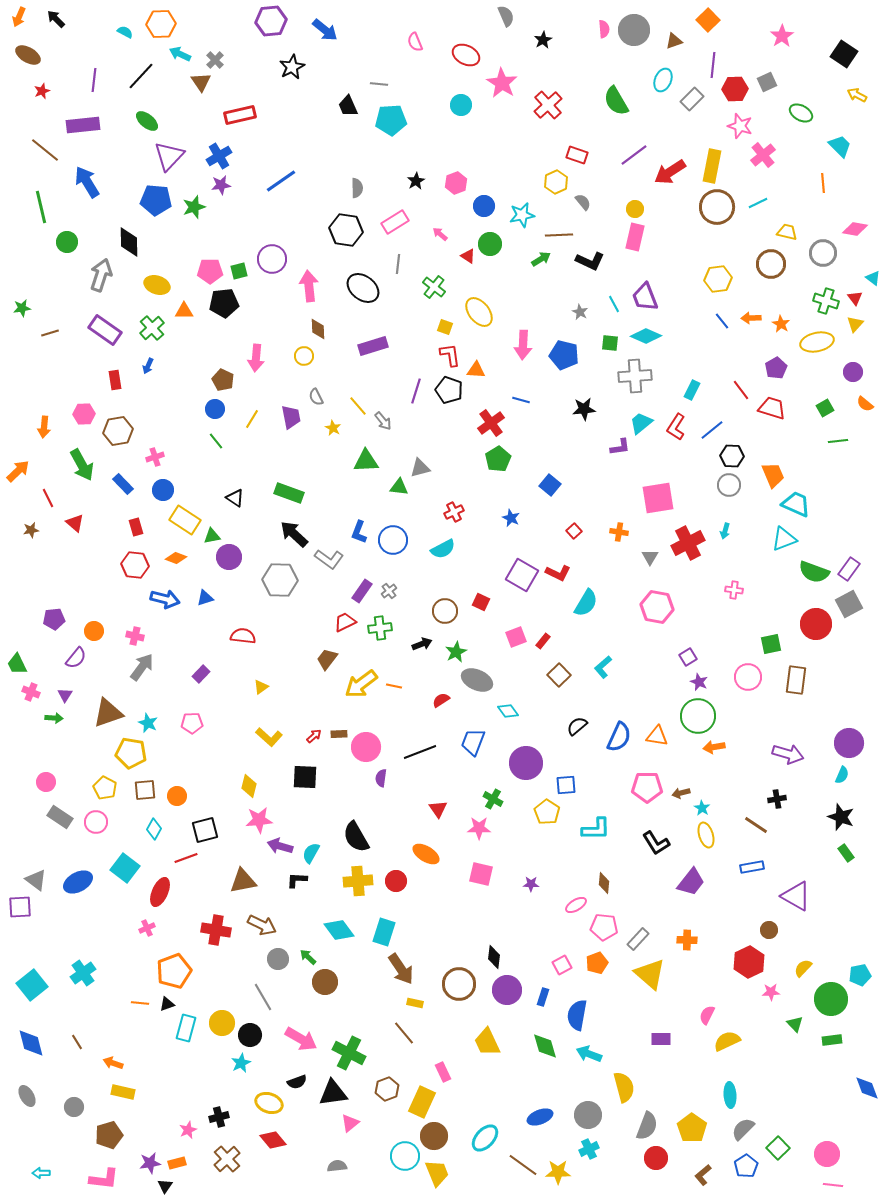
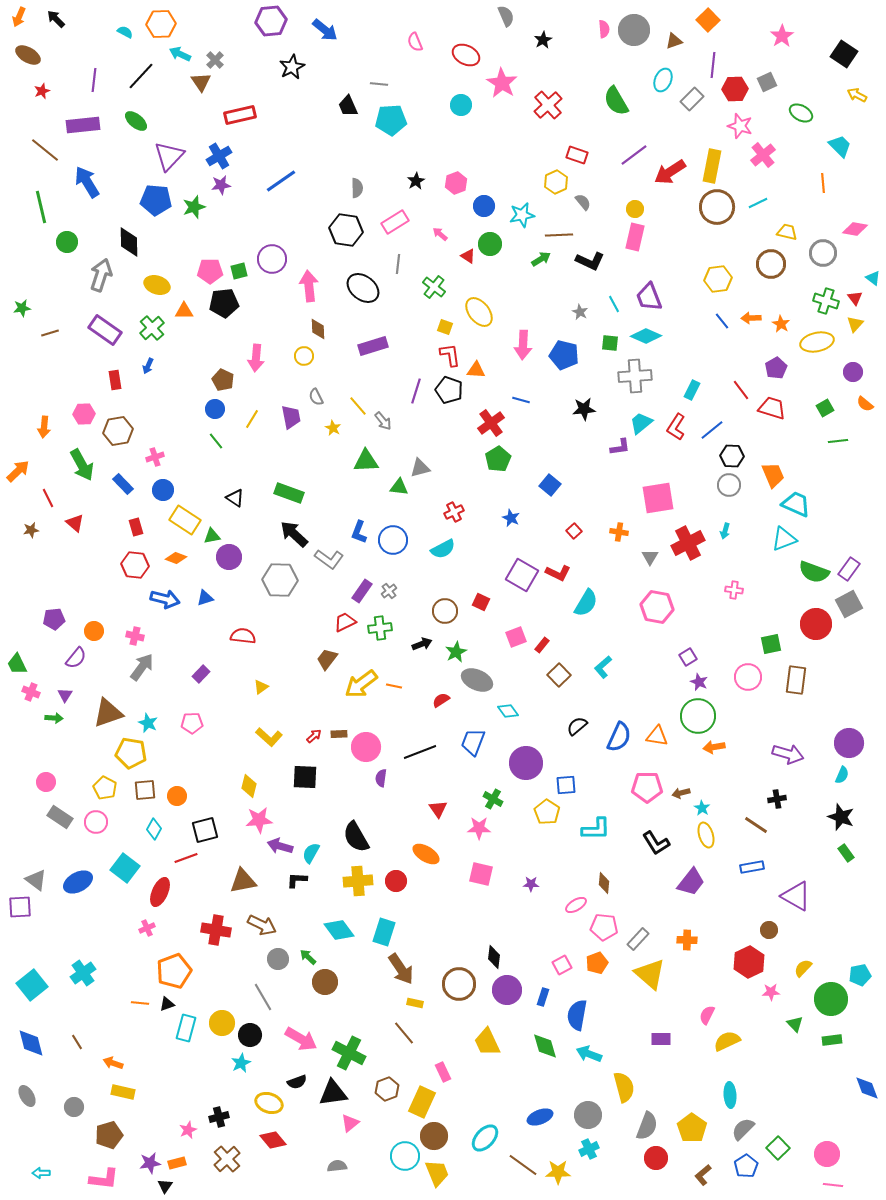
green ellipse at (147, 121): moved 11 px left
purple trapezoid at (645, 297): moved 4 px right
red rectangle at (543, 641): moved 1 px left, 4 px down
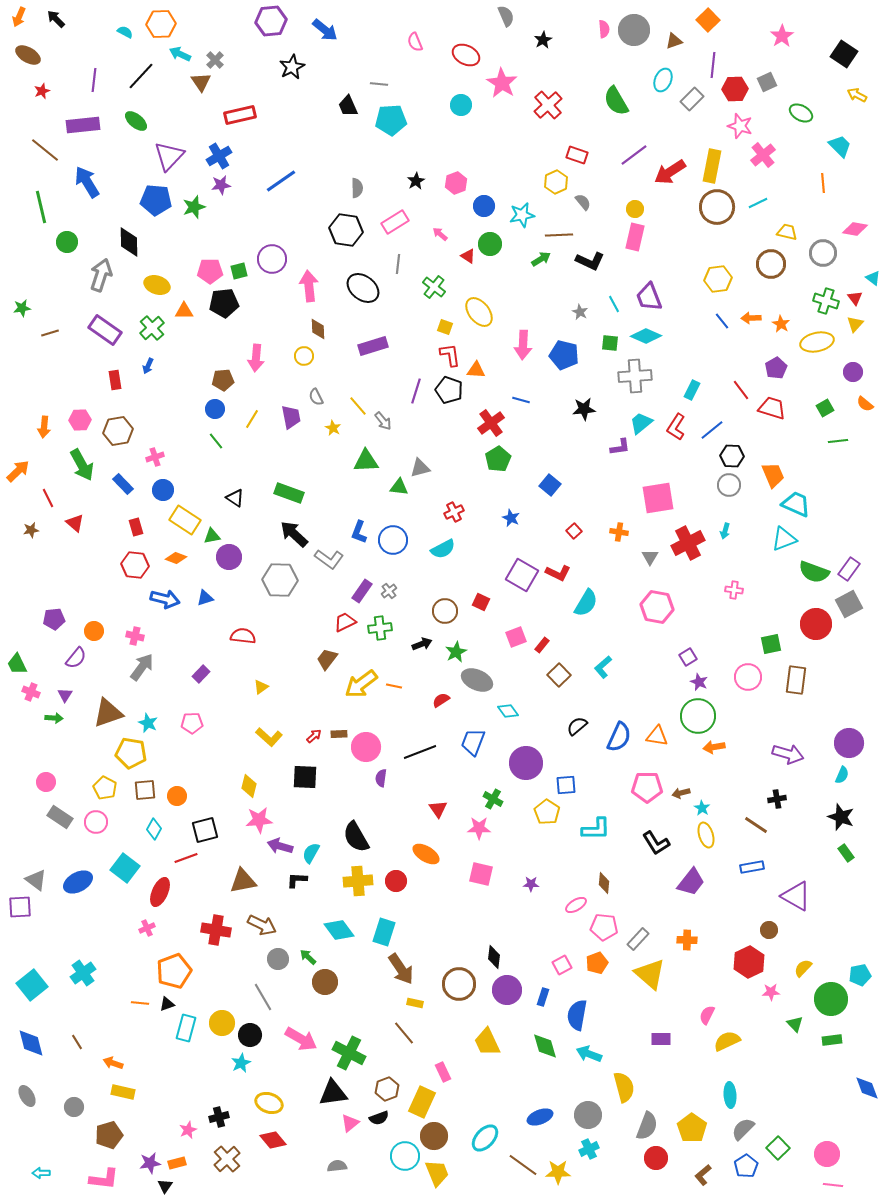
brown pentagon at (223, 380): rotated 30 degrees counterclockwise
pink hexagon at (84, 414): moved 4 px left, 6 px down
black semicircle at (297, 1082): moved 82 px right, 36 px down
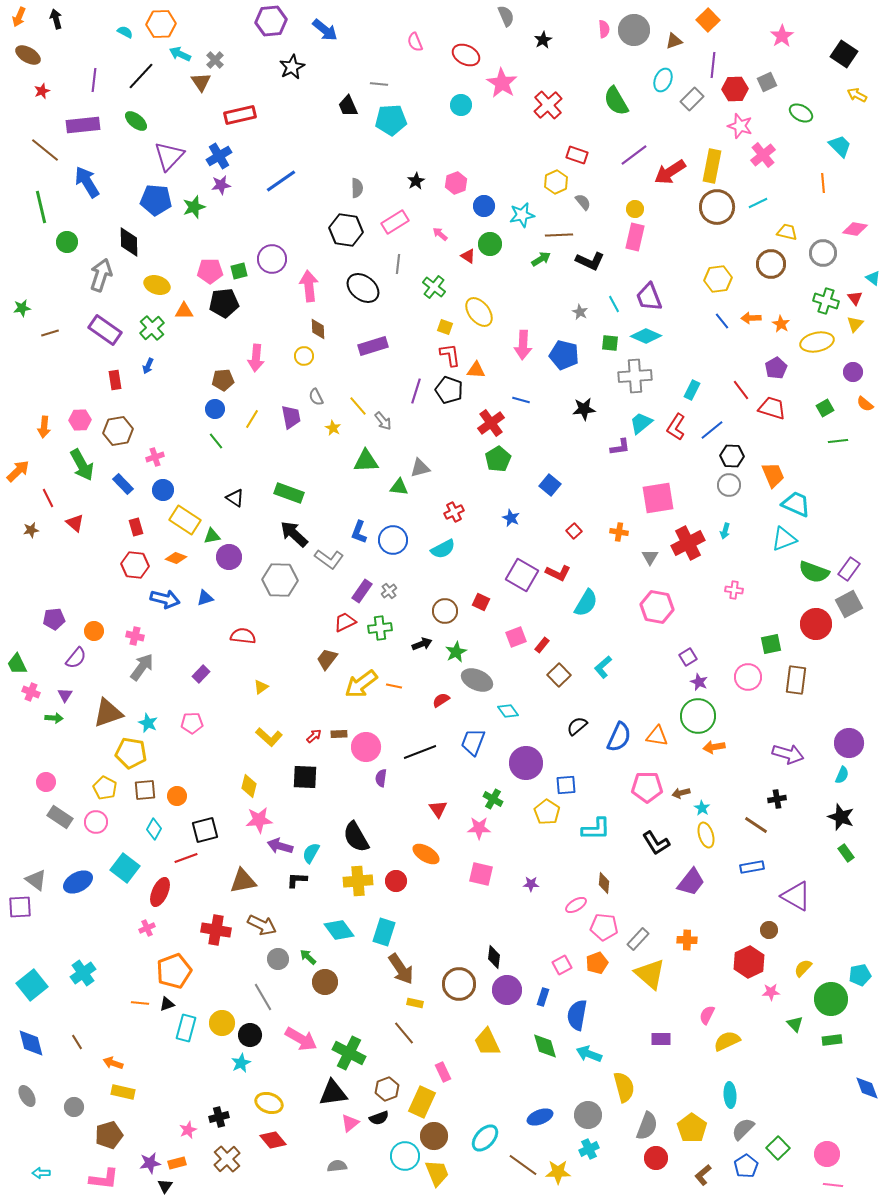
black arrow at (56, 19): rotated 30 degrees clockwise
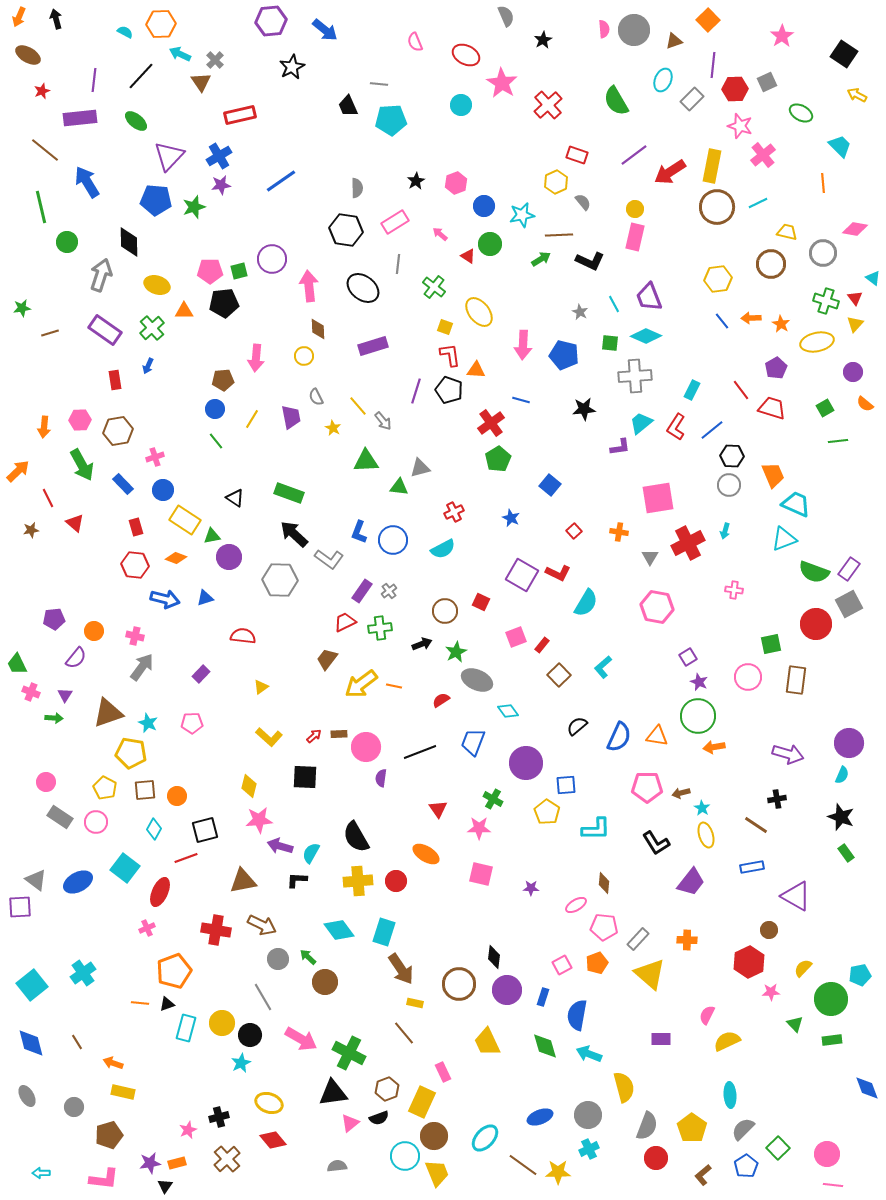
purple rectangle at (83, 125): moved 3 px left, 7 px up
purple star at (531, 884): moved 4 px down
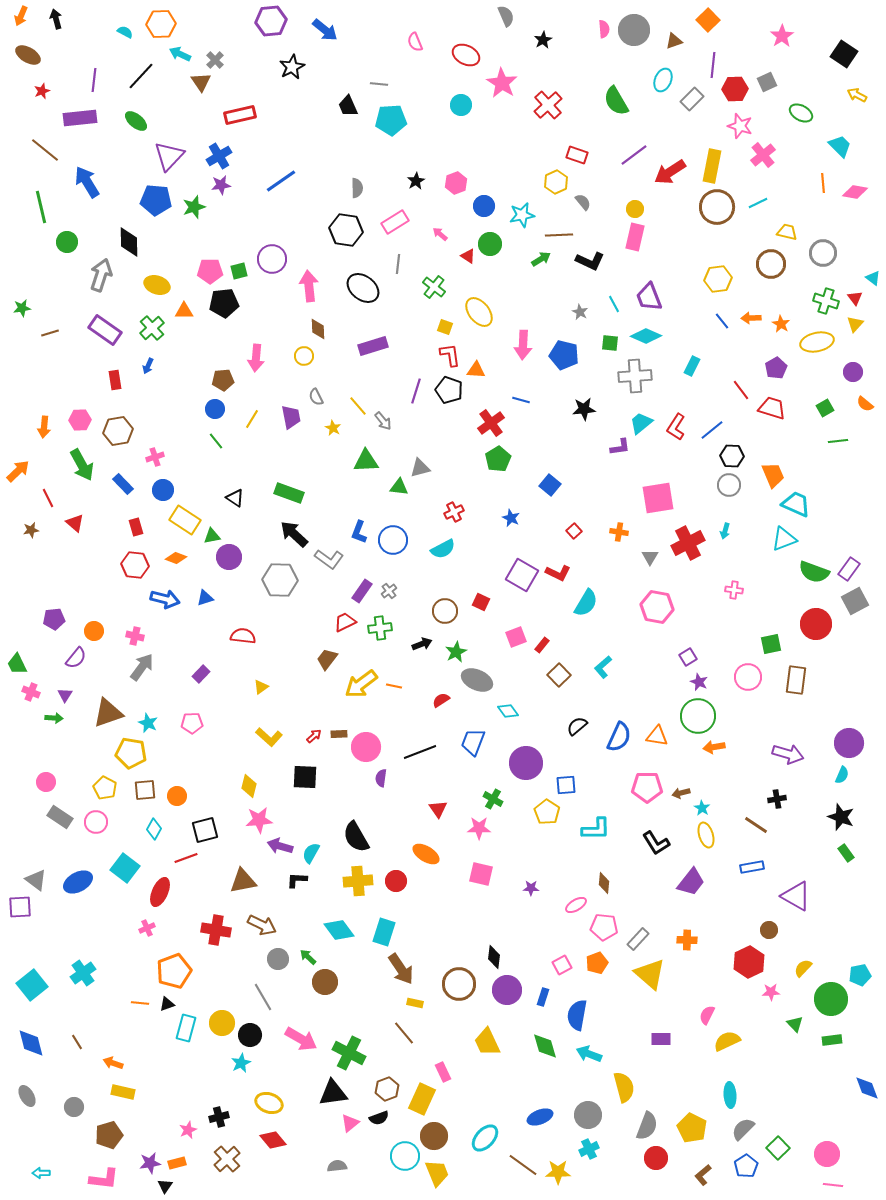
orange arrow at (19, 17): moved 2 px right, 1 px up
pink diamond at (855, 229): moved 37 px up
cyan rectangle at (692, 390): moved 24 px up
gray square at (849, 604): moved 6 px right, 3 px up
yellow rectangle at (422, 1102): moved 3 px up
yellow pentagon at (692, 1128): rotated 8 degrees counterclockwise
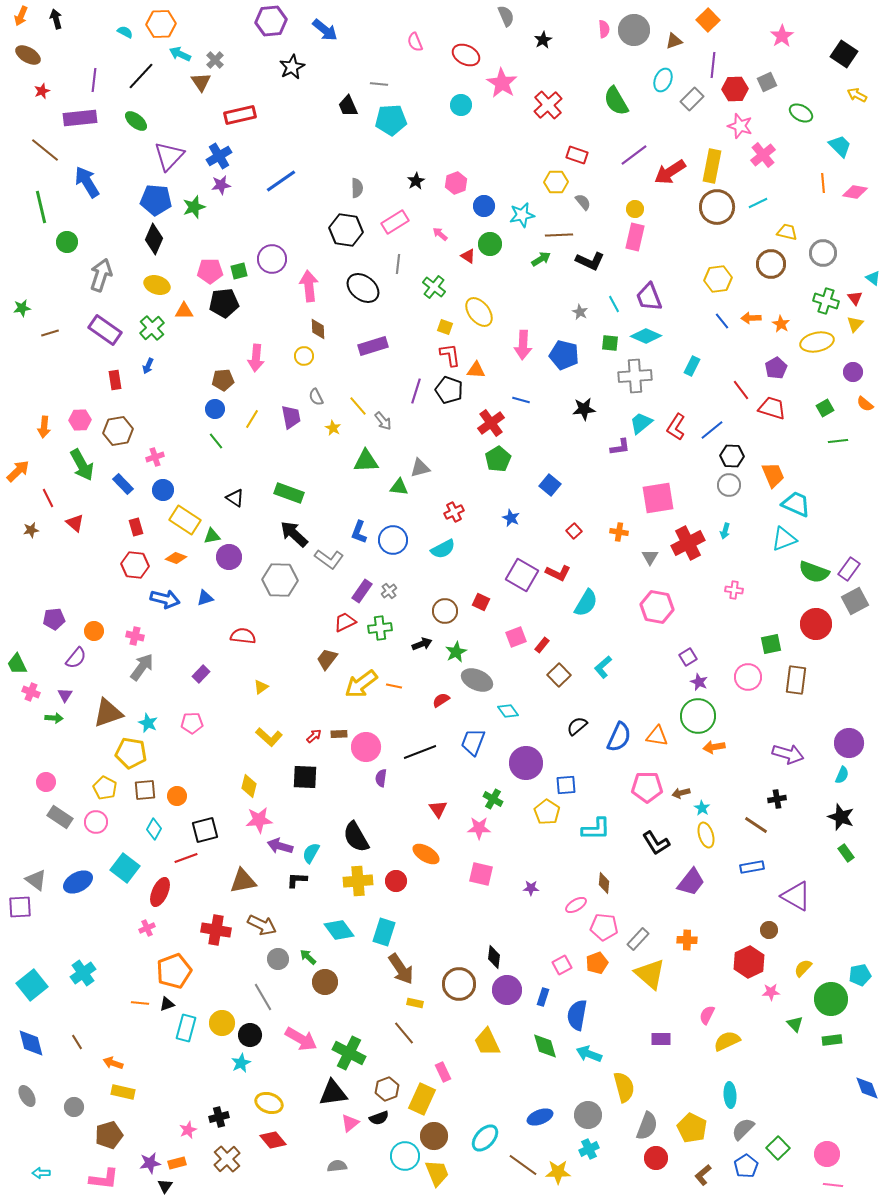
yellow hexagon at (556, 182): rotated 25 degrees clockwise
black diamond at (129, 242): moved 25 px right, 3 px up; rotated 24 degrees clockwise
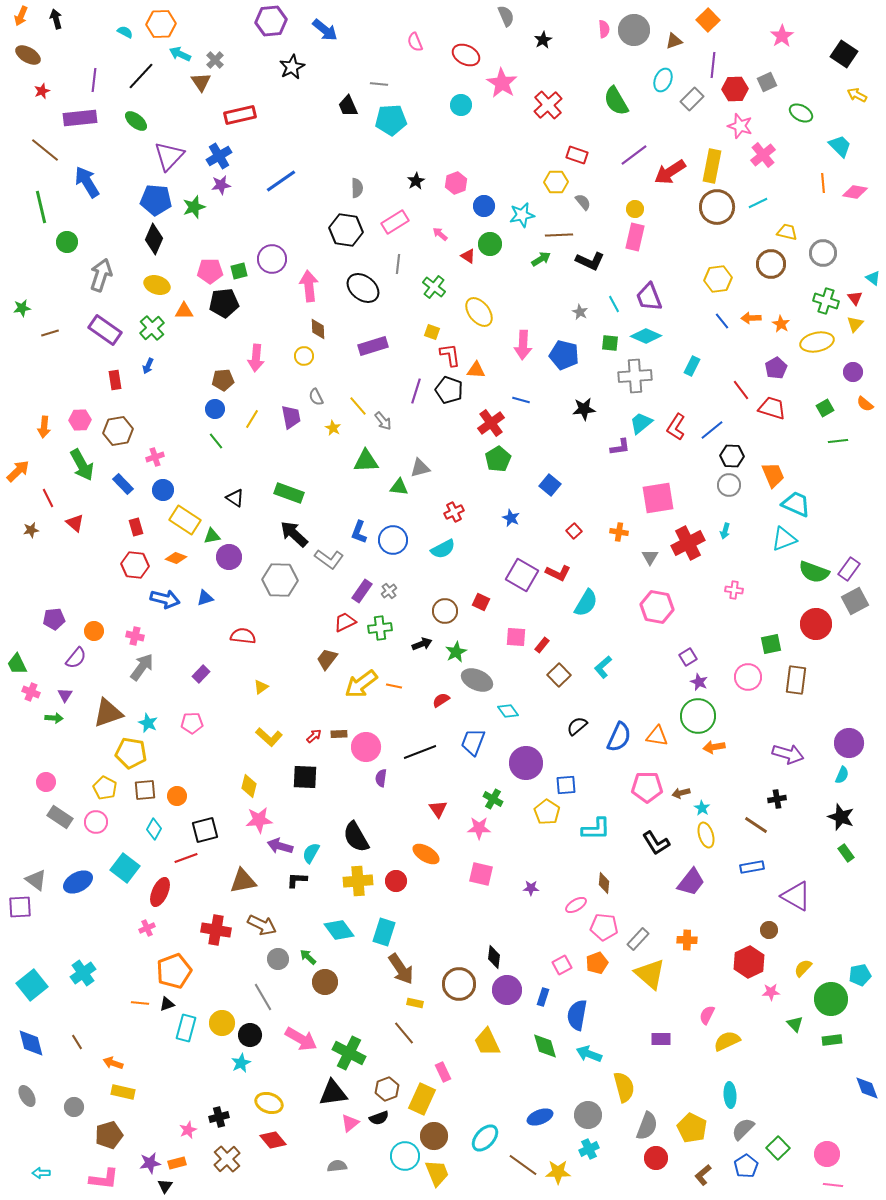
yellow square at (445, 327): moved 13 px left, 5 px down
pink square at (516, 637): rotated 25 degrees clockwise
